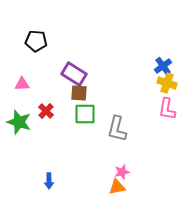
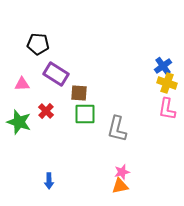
black pentagon: moved 2 px right, 3 px down
purple rectangle: moved 18 px left
orange triangle: moved 3 px right, 1 px up
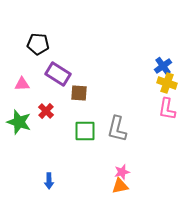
purple rectangle: moved 2 px right
green square: moved 17 px down
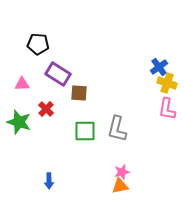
blue cross: moved 4 px left, 1 px down
red cross: moved 2 px up
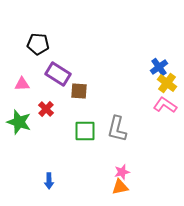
yellow cross: rotated 18 degrees clockwise
brown square: moved 2 px up
pink L-shape: moved 2 px left, 4 px up; rotated 115 degrees clockwise
orange triangle: moved 1 px down
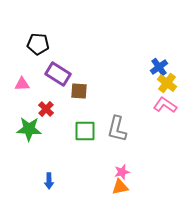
green star: moved 10 px right, 7 px down; rotated 15 degrees counterclockwise
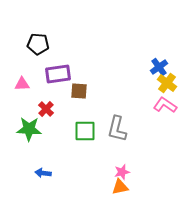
purple rectangle: rotated 40 degrees counterclockwise
blue arrow: moved 6 px left, 8 px up; rotated 98 degrees clockwise
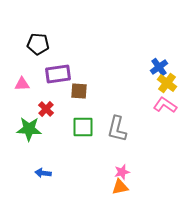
green square: moved 2 px left, 4 px up
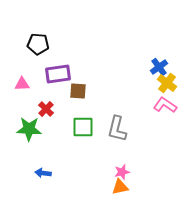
brown square: moved 1 px left
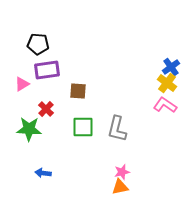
blue cross: moved 12 px right
purple rectangle: moved 11 px left, 4 px up
pink triangle: rotated 28 degrees counterclockwise
